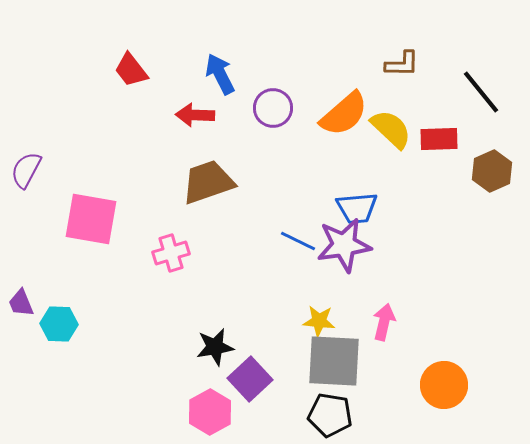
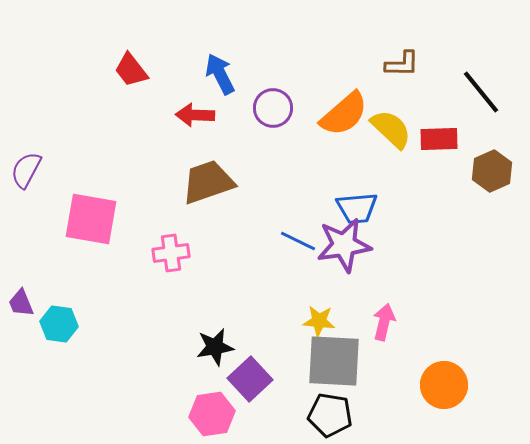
pink cross: rotated 9 degrees clockwise
cyan hexagon: rotated 6 degrees clockwise
pink hexagon: moved 2 px right, 2 px down; rotated 21 degrees clockwise
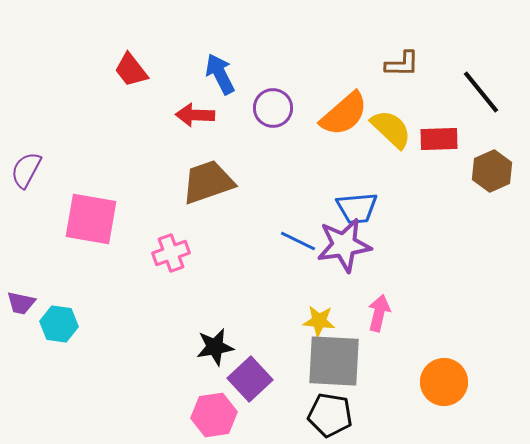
pink cross: rotated 12 degrees counterclockwise
purple trapezoid: rotated 56 degrees counterclockwise
pink arrow: moved 5 px left, 9 px up
orange circle: moved 3 px up
pink hexagon: moved 2 px right, 1 px down
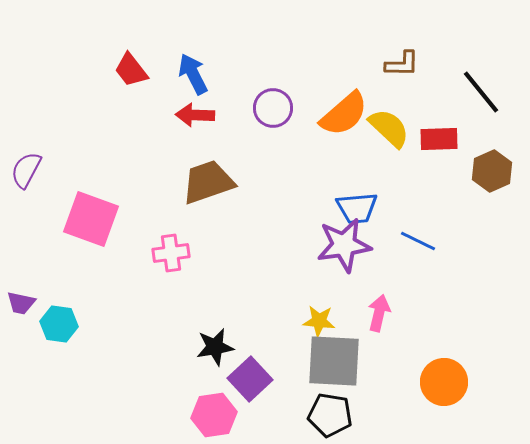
blue arrow: moved 27 px left
yellow semicircle: moved 2 px left, 1 px up
pink square: rotated 10 degrees clockwise
blue line: moved 120 px right
pink cross: rotated 12 degrees clockwise
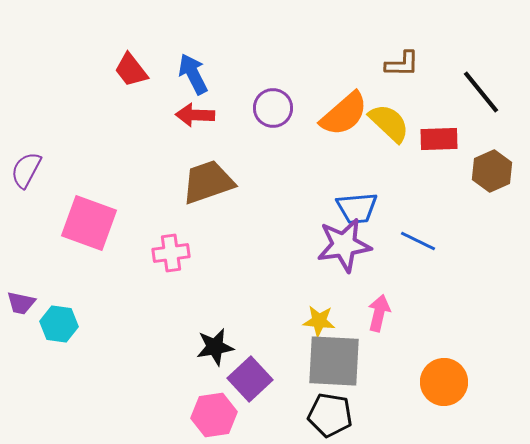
yellow semicircle: moved 5 px up
pink square: moved 2 px left, 4 px down
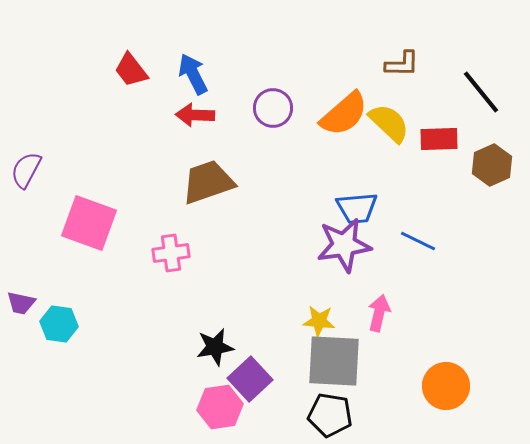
brown hexagon: moved 6 px up
orange circle: moved 2 px right, 4 px down
pink hexagon: moved 6 px right, 8 px up
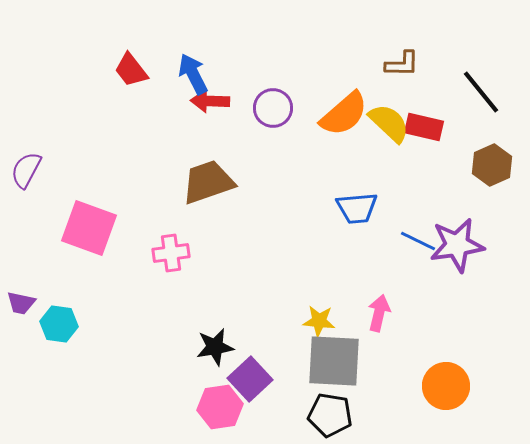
red arrow: moved 15 px right, 14 px up
red rectangle: moved 15 px left, 12 px up; rotated 15 degrees clockwise
pink square: moved 5 px down
purple star: moved 113 px right
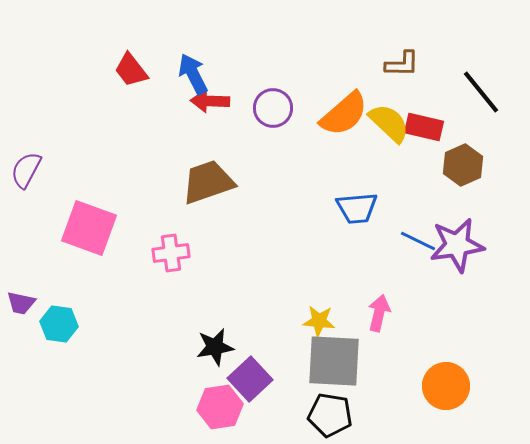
brown hexagon: moved 29 px left
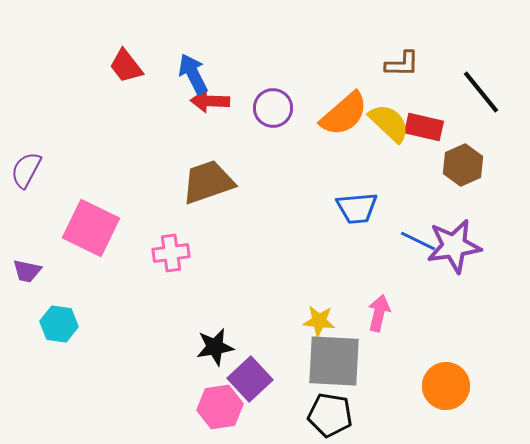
red trapezoid: moved 5 px left, 4 px up
pink square: moved 2 px right; rotated 6 degrees clockwise
purple star: moved 3 px left, 1 px down
purple trapezoid: moved 6 px right, 32 px up
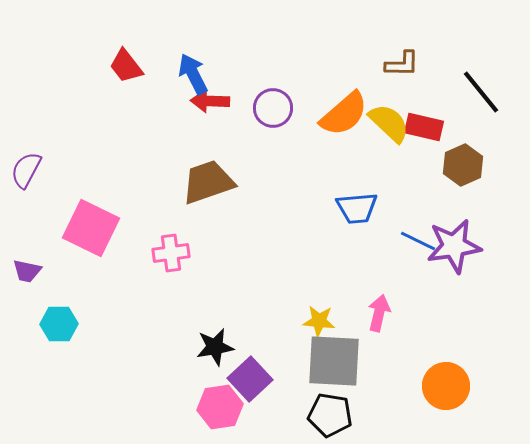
cyan hexagon: rotated 9 degrees counterclockwise
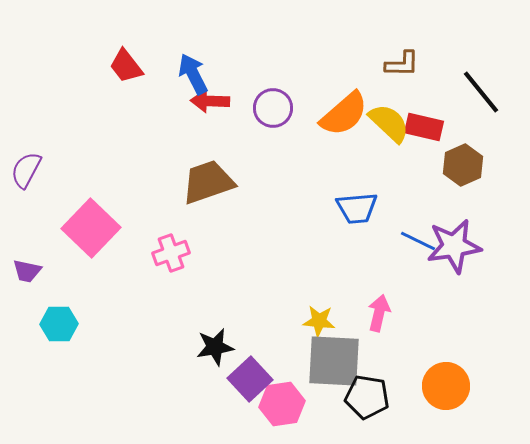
pink square: rotated 18 degrees clockwise
pink cross: rotated 12 degrees counterclockwise
pink hexagon: moved 62 px right, 3 px up
black pentagon: moved 37 px right, 18 px up
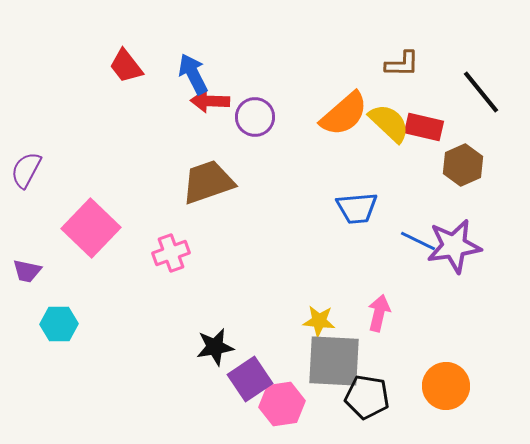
purple circle: moved 18 px left, 9 px down
purple square: rotated 9 degrees clockwise
